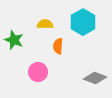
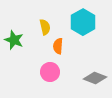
yellow semicircle: moved 3 px down; rotated 77 degrees clockwise
pink circle: moved 12 px right
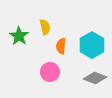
cyan hexagon: moved 9 px right, 23 px down
green star: moved 5 px right, 4 px up; rotated 12 degrees clockwise
orange semicircle: moved 3 px right
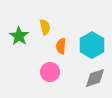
gray diamond: rotated 40 degrees counterclockwise
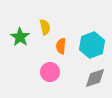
green star: moved 1 px right, 1 px down
cyan hexagon: rotated 10 degrees clockwise
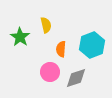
yellow semicircle: moved 1 px right, 2 px up
orange semicircle: moved 3 px down
gray diamond: moved 19 px left
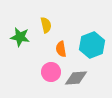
green star: rotated 24 degrees counterclockwise
orange semicircle: rotated 14 degrees counterclockwise
pink circle: moved 1 px right
gray diamond: rotated 15 degrees clockwise
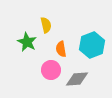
green star: moved 7 px right, 5 px down; rotated 18 degrees clockwise
pink circle: moved 2 px up
gray diamond: moved 1 px right, 1 px down
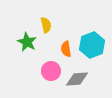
orange semicircle: moved 5 px right
pink circle: moved 1 px down
